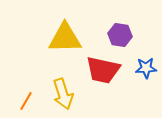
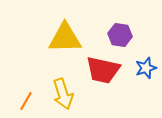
blue star: rotated 15 degrees counterclockwise
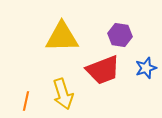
yellow triangle: moved 3 px left, 1 px up
red trapezoid: rotated 33 degrees counterclockwise
orange line: rotated 18 degrees counterclockwise
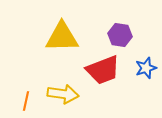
yellow arrow: rotated 64 degrees counterclockwise
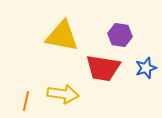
yellow triangle: moved 1 px up; rotated 12 degrees clockwise
red trapezoid: moved 2 px up; rotated 30 degrees clockwise
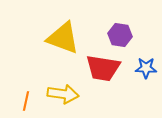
yellow triangle: moved 1 px right, 2 px down; rotated 9 degrees clockwise
blue star: rotated 20 degrees clockwise
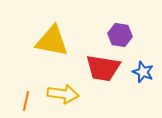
yellow triangle: moved 11 px left, 3 px down; rotated 9 degrees counterclockwise
blue star: moved 3 px left, 4 px down; rotated 20 degrees clockwise
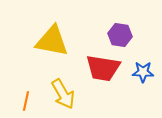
blue star: rotated 20 degrees counterclockwise
yellow arrow: rotated 52 degrees clockwise
